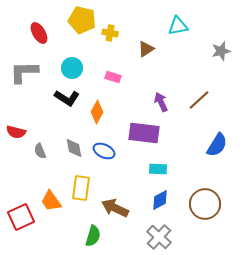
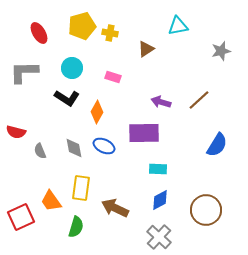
yellow pentagon: moved 6 px down; rotated 28 degrees counterclockwise
purple arrow: rotated 48 degrees counterclockwise
purple rectangle: rotated 8 degrees counterclockwise
blue ellipse: moved 5 px up
brown circle: moved 1 px right, 6 px down
green semicircle: moved 17 px left, 9 px up
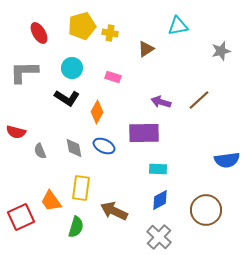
blue semicircle: moved 10 px right, 15 px down; rotated 50 degrees clockwise
brown arrow: moved 1 px left, 3 px down
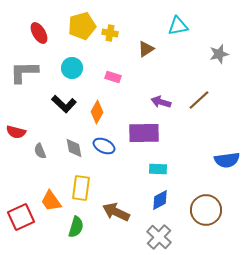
gray star: moved 2 px left, 3 px down
black L-shape: moved 3 px left, 6 px down; rotated 10 degrees clockwise
brown arrow: moved 2 px right, 1 px down
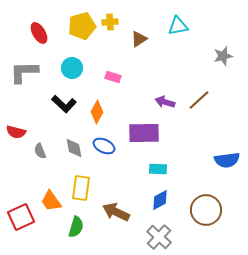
yellow cross: moved 11 px up; rotated 14 degrees counterclockwise
brown triangle: moved 7 px left, 10 px up
gray star: moved 4 px right, 2 px down
purple arrow: moved 4 px right
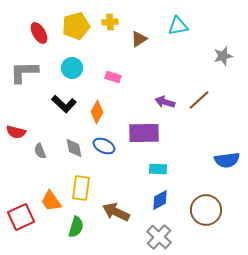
yellow pentagon: moved 6 px left
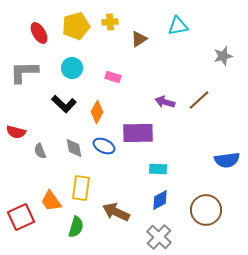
purple rectangle: moved 6 px left
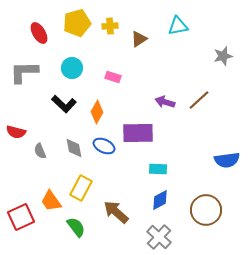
yellow cross: moved 4 px down
yellow pentagon: moved 1 px right, 3 px up
yellow rectangle: rotated 20 degrees clockwise
brown arrow: rotated 16 degrees clockwise
green semicircle: rotated 55 degrees counterclockwise
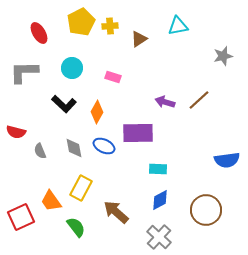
yellow pentagon: moved 4 px right, 1 px up; rotated 12 degrees counterclockwise
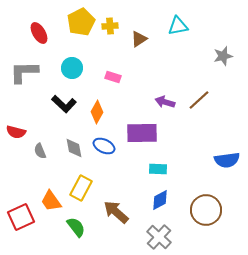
purple rectangle: moved 4 px right
